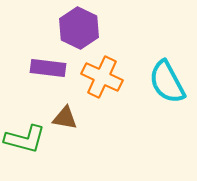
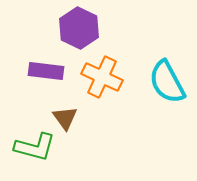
purple rectangle: moved 2 px left, 3 px down
brown triangle: rotated 44 degrees clockwise
green L-shape: moved 10 px right, 8 px down
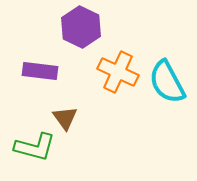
purple hexagon: moved 2 px right, 1 px up
purple rectangle: moved 6 px left
orange cross: moved 16 px right, 5 px up
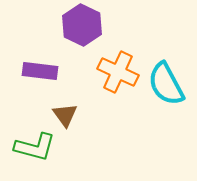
purple hexagon: moved 1 px right, 2 px up
cyan semicircle: moved 1 px left, 2 px down
brown triangle: moved 3 px up
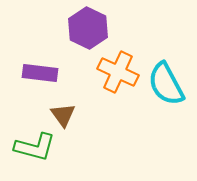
purple hexagon: moved 6 px right, 3 px down
purple rectangle: moved 2 px down
brown triangle: moved 2 px left
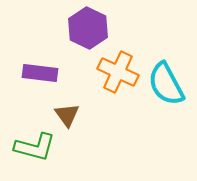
brown triangle: moved 4 px right
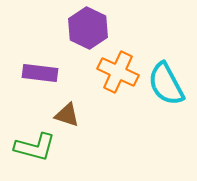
brown triangle: rotated 36 degrees counterclockwise
